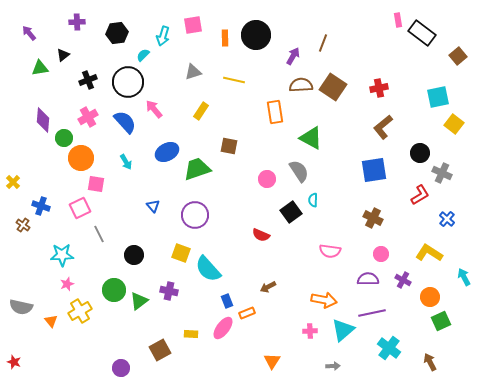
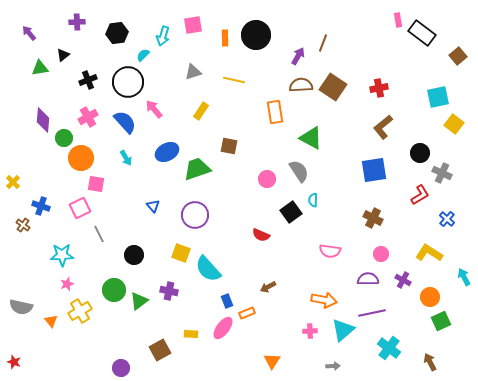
purple arrow at (293, 56): moved 5 px right
cyan arrow at (126, 162): moved 4 px up
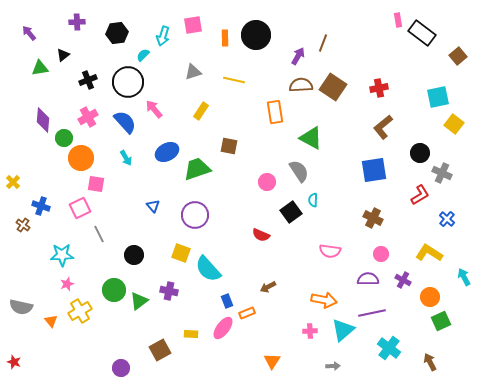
pink circle at (267, 179): moved 3 px down
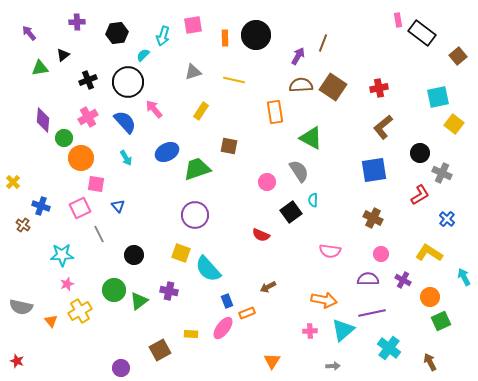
blue triangle at (153, 206): moved 35 px left
red star at (14, 362): moved 3 px right, 1 px up
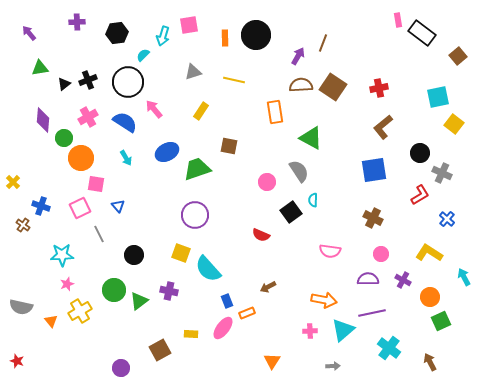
pink square at (193, 25): moved 4 px left
black triangle at (63, 55): moved 1 px right, 29 px down
blue semicircle at (125, 122): rotated 15 degrees counterclockwise
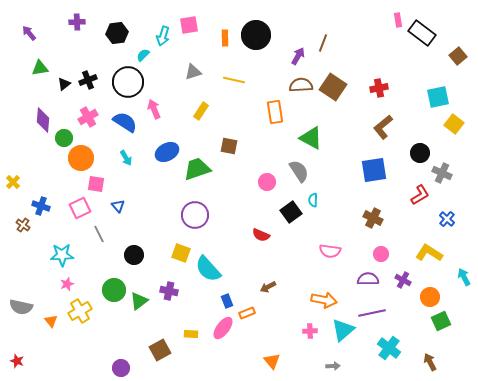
pink arrow at (154, 109): rotated 18 degrees clockwise
orange triangle at (272, 361): rotated 12 degrees counterclockwise
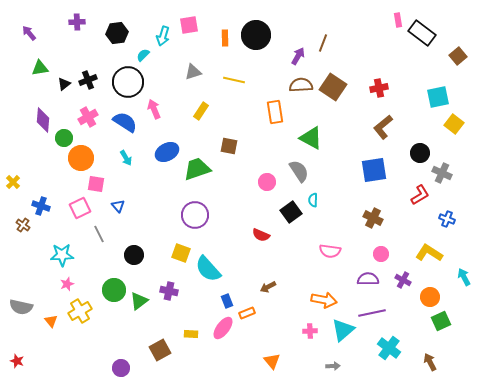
blue cross at (447, 219): rotated 21 degrees counterclockwise
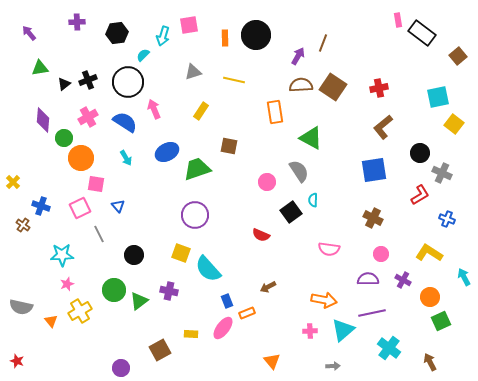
pink semicircle at (330, 251): moved 1 px left, 2 px up
